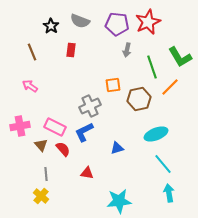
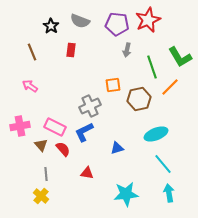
red star: moved 2 px up
cyan star: moved 7 px right, 7 px up
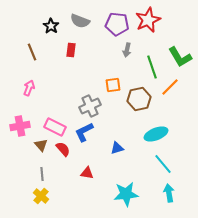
pink arrow: moved 1 px left, 2 px down; rotated 77 degrees clockwise
gray line: moved 4 px left
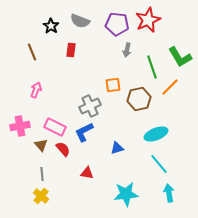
pink arrow: moved 7 px right, 2 px down
cyan line: moved 4 px left
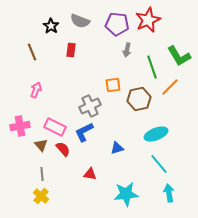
green L-shape: moved 1 px left, 1 px up
red triangle: moved 3 px right, 1 px down
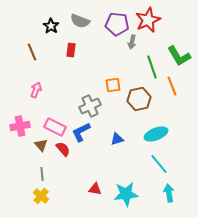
gray arrow: moved 5 px right, 8 px up
orange line: moved 2 px right, 1 px up; rotated 66 degrees counterclockwise
blue L-shape: moved 3 px left
blue triangle: moved 9 px up
red triangle: moved 5 px right, 15 px down
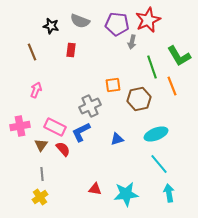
black star: rotated 21 degrees counterclockwise
brown triangle: rotated 16 degrees clockwise
yellow cross: moved 1 px left, 1 px down; rotated 14 degrees clockwise
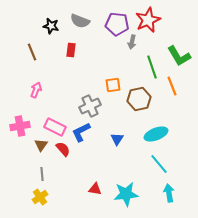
blue triangle: rotated 40 degrees counterclockwise
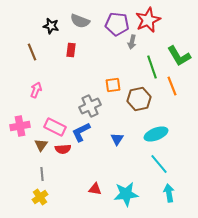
red semicircle: rotated 126 degrees clockwise
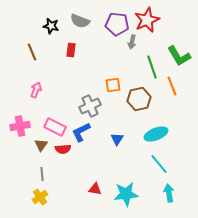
red star: moved 1 px left
